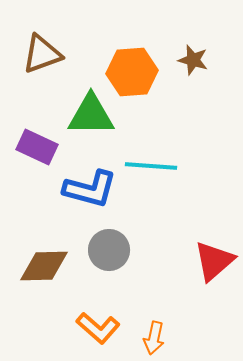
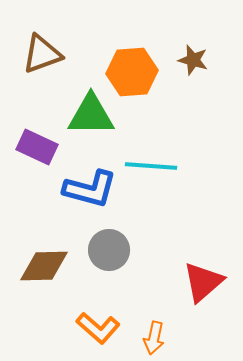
red triangle: moved 11 px left, 21 px down
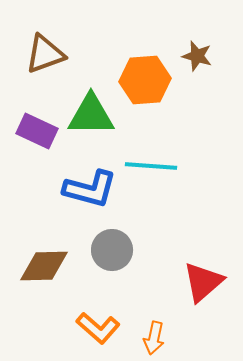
brown triangle: moved 3 px right
brown star: moved 4 px right, 4 px up
orange hexagon: moved 13 px right, 8 px down
purple rectangle: moved 16 px up
gray circle: moved 3 px right
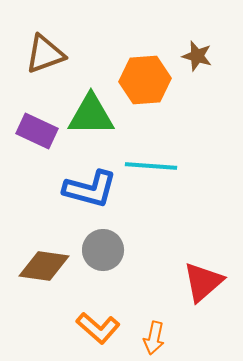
gray circle: moved 9 px left
brown diamond: rotated 9 degrees clockwise
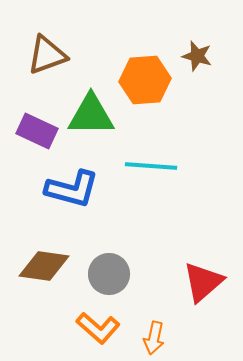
brown triangle: moved 2 px right, 1 px down
blue L-shape: moved 18 px left
gray circle: moved 6 px right, 24 px down
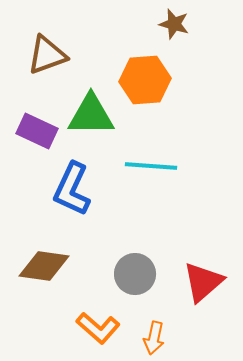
brown star: moved 23 px left, 32 px up
blue L-shape: rotated 100 degrees clockwise
gray circle: moved 26 px right
